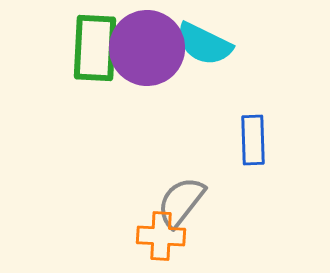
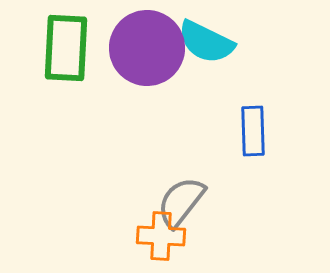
cyan semicircle: moved 2 px right, 2 px up
green rectangle: moved 29 px left
blue rectangle: moved 9 px up
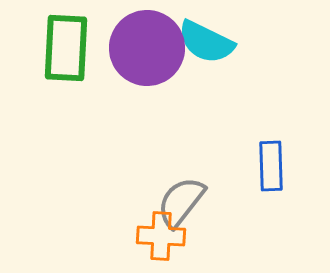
blue rectangle: moved 18 px right, 35 px down
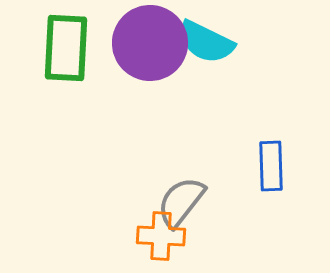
purple circle: moved 3 px right, 5 px up
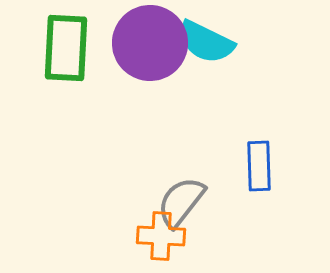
blue rectangle: moved 12 px left
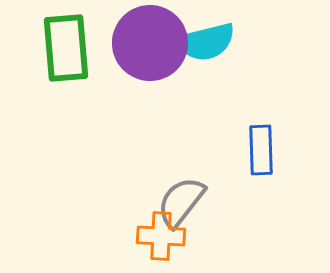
cyan semicircle: rotated 40 degrees counterclockwise
green rectangle: rotated 8 degrees counterclockwise
blue rectangle: moved 2 px right, 16 px up
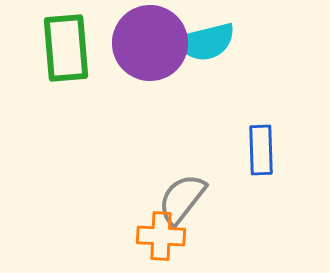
gray semicircle: moved 1 px right, 3 px up
